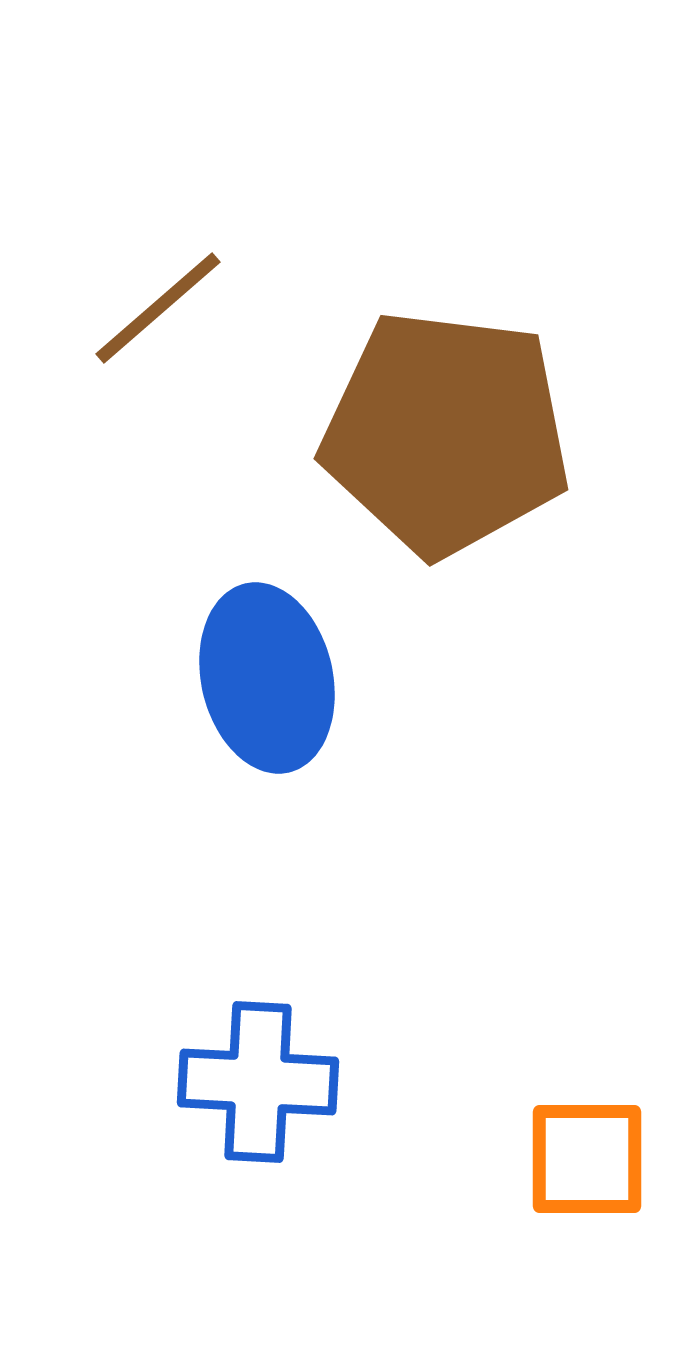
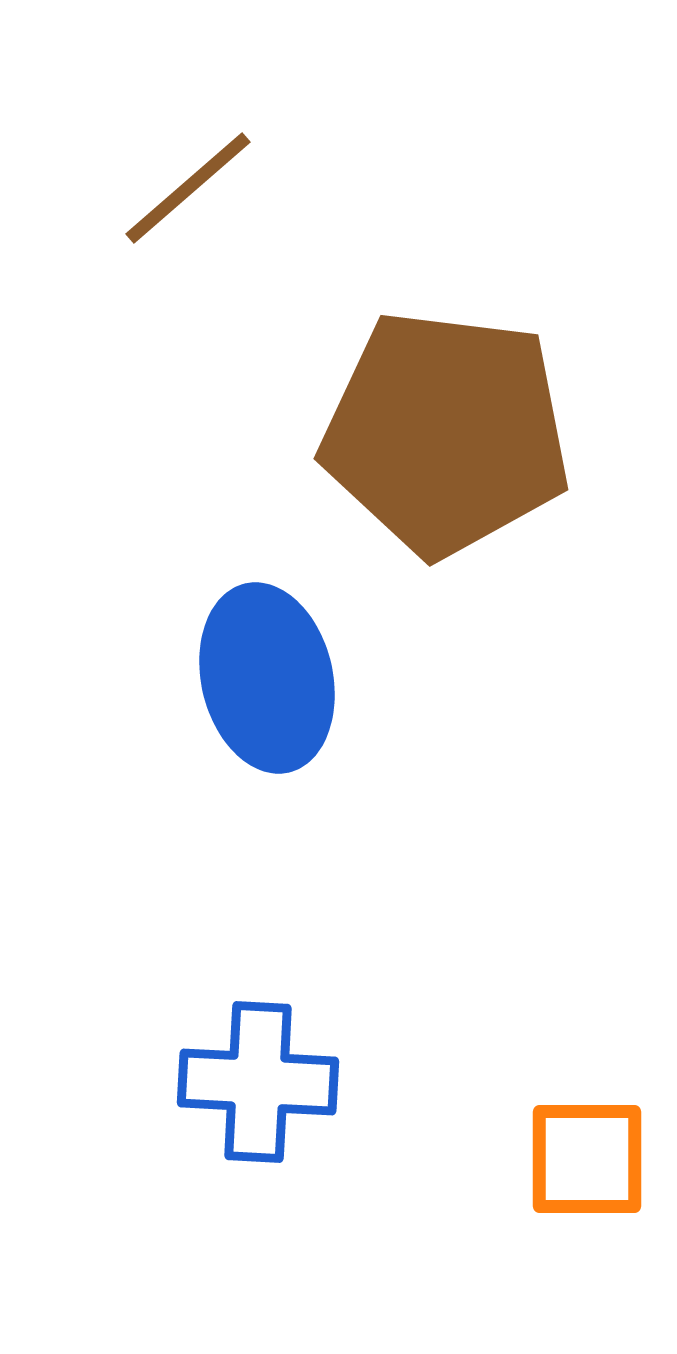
brown line: moved 30 px right, 120 px up
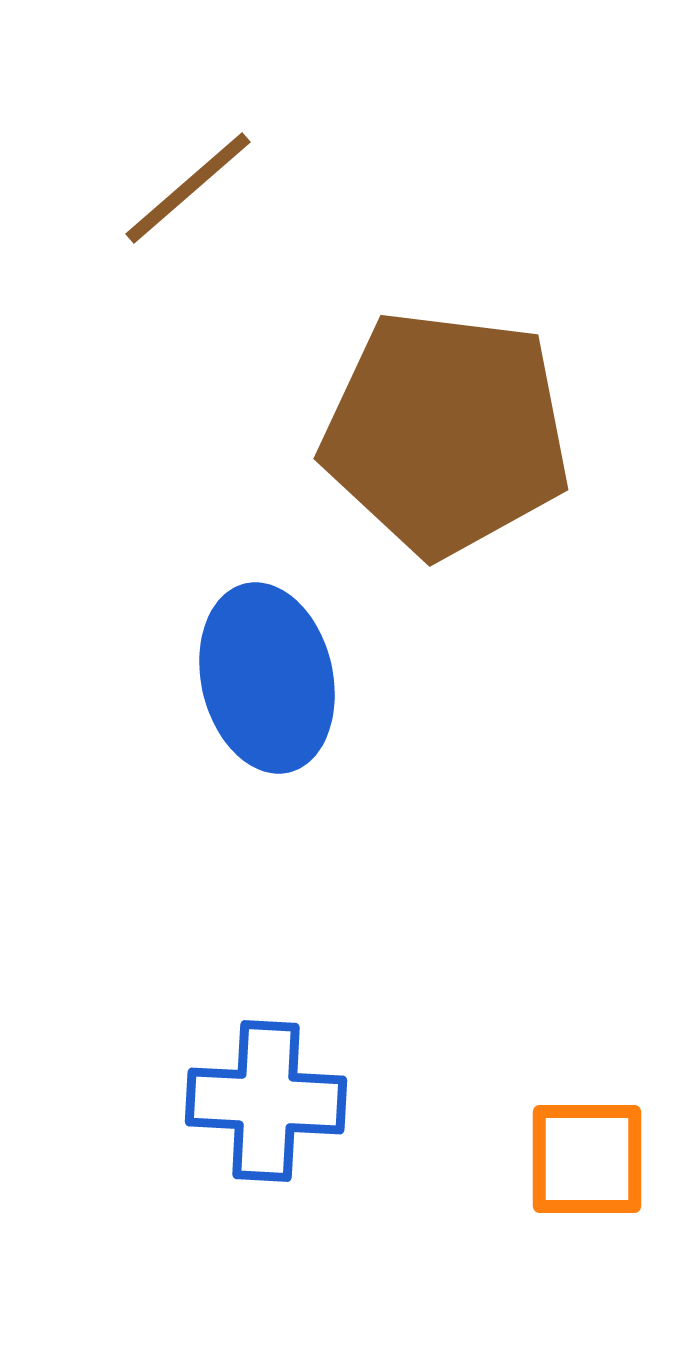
blue cross: moved 8 px right, 19 px down
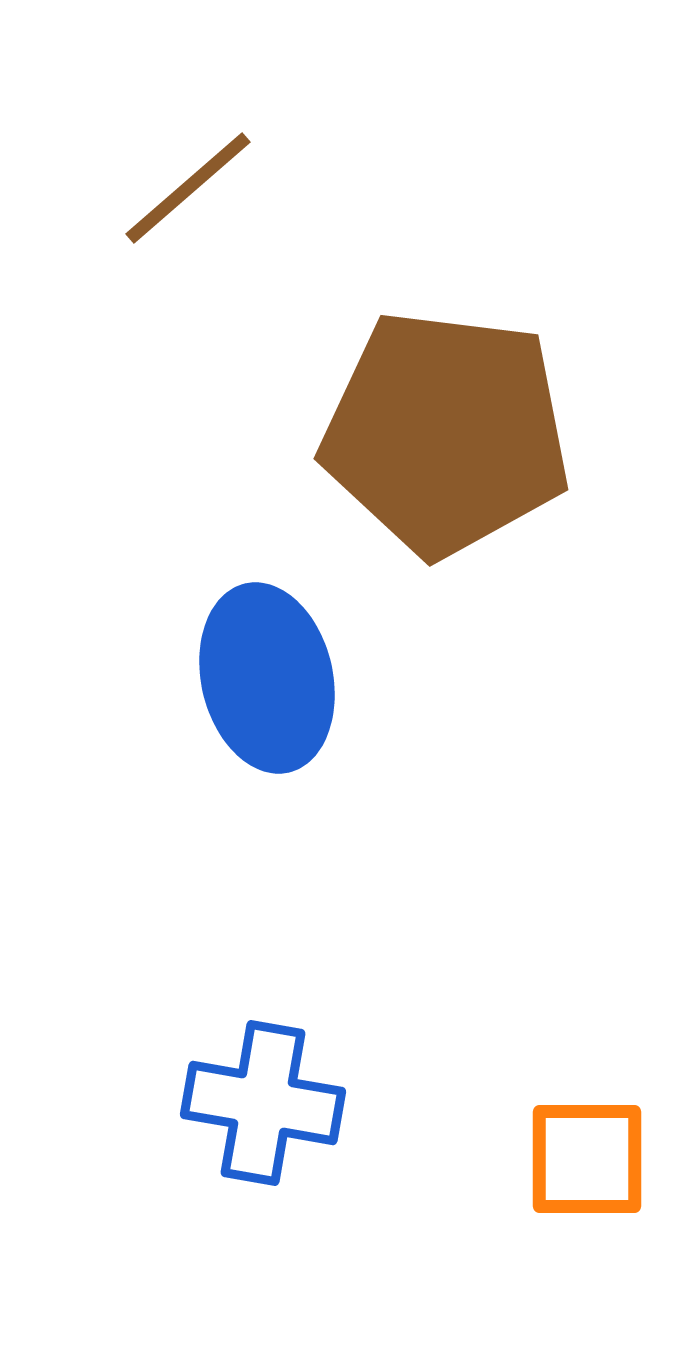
blue cross: moved 3 px left, 2 px down; rotated 7 degrees clockwise
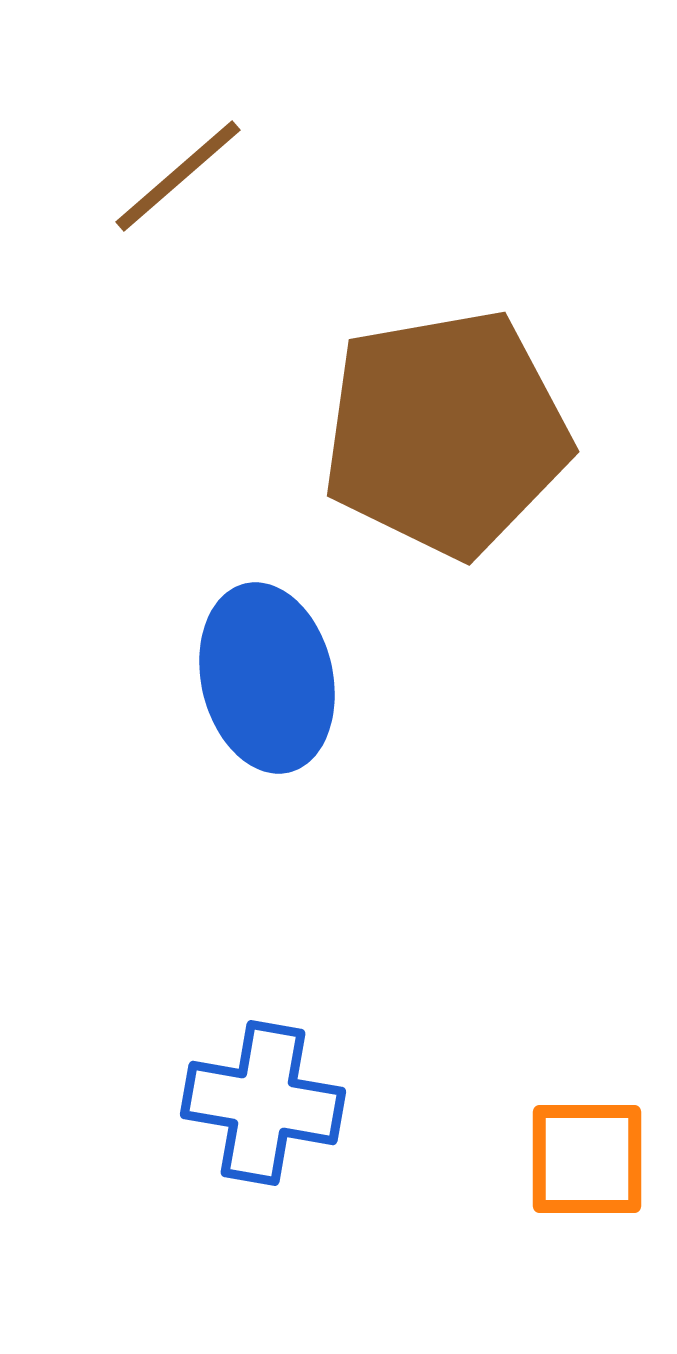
brown line: moved 10 px left, 12 px up
brown pentagon: rotated 17 degrees counterclockwise
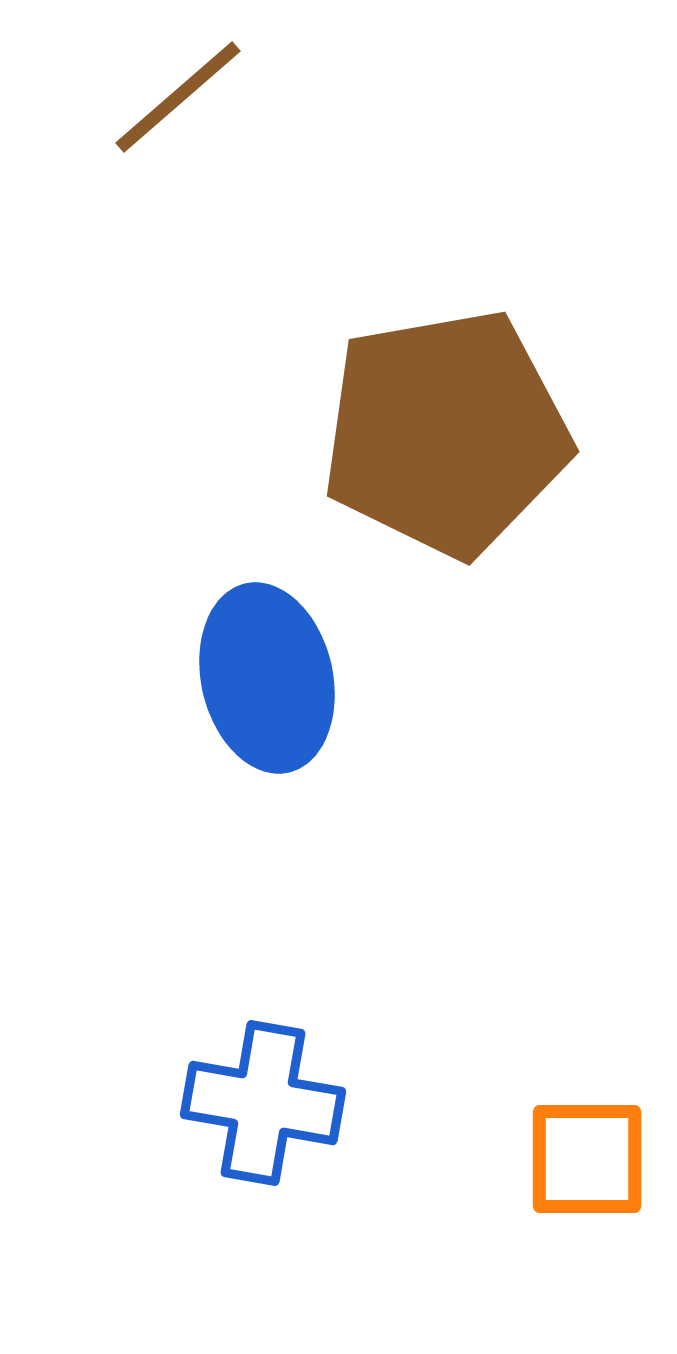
brown line: moved 79 px up
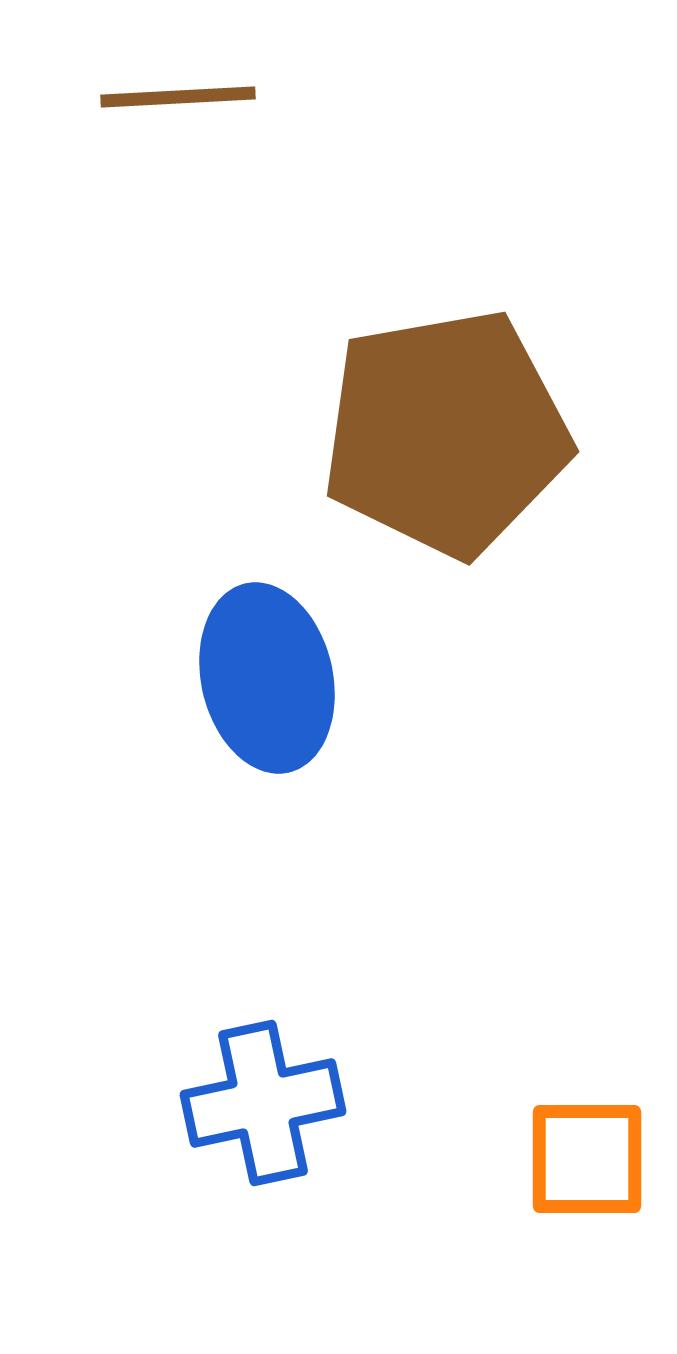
brown line: rotated 38 degrees clockwise
blue cross: rotated 22 degrees counterclockwise
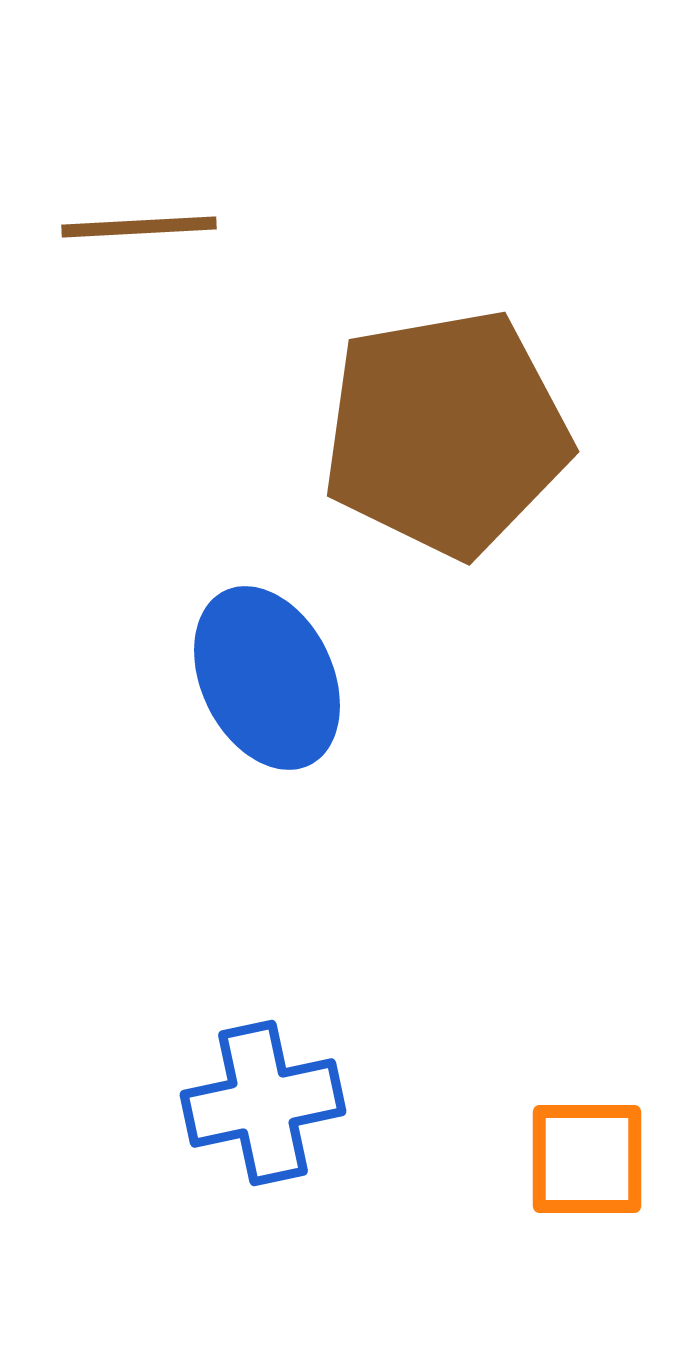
brown line: moved 39 px left, 130 px down
blue ellipse: rotated 13 degrees counterclockwise
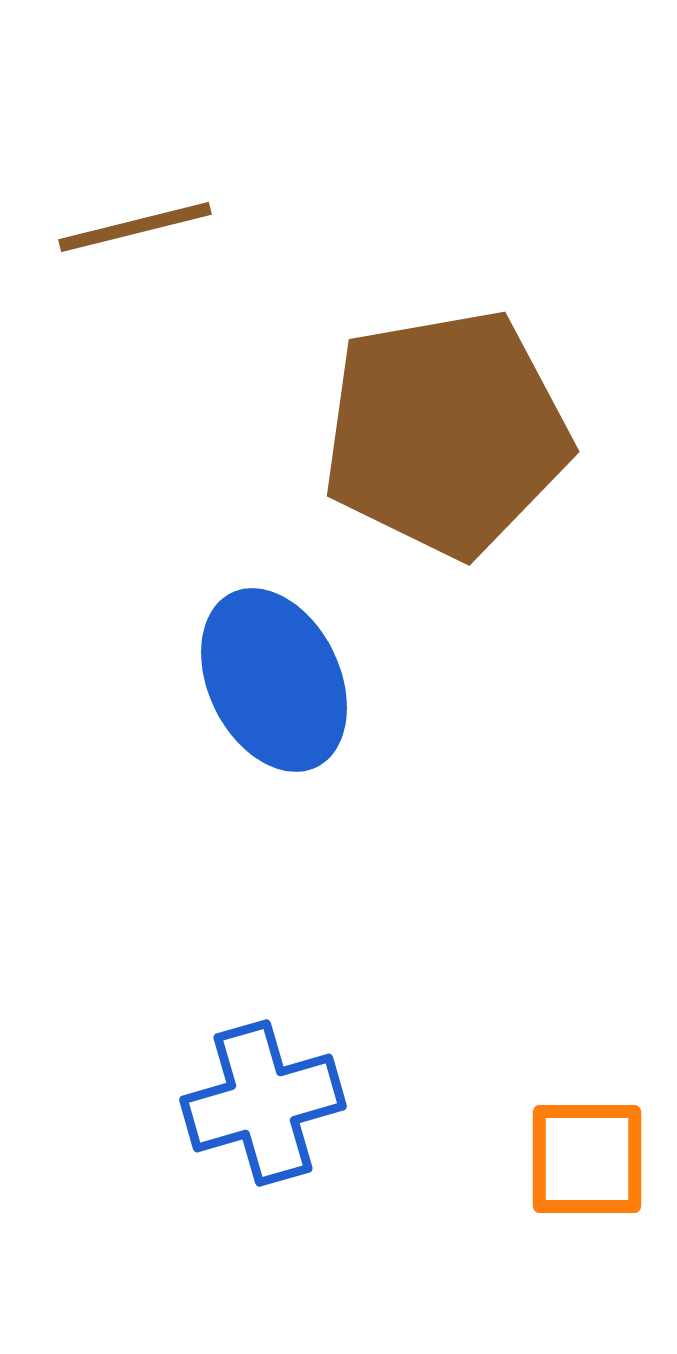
brown line: moved 4 px left; rotated 11 degrees counterclockwise
blue ellipse: moved 7 px right, 2 px down
blue cross: rotated 4 degrees counterclockwise
